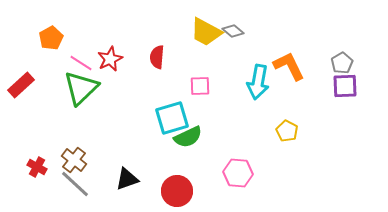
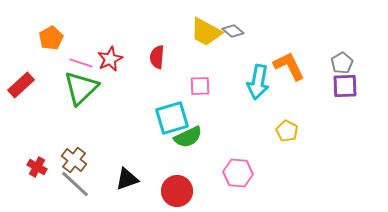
pink line: rotated 15 degrees counterclockwise
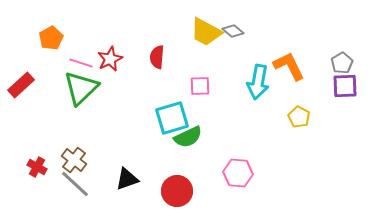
yellow pentagon: moved 12 px right, 14 px up
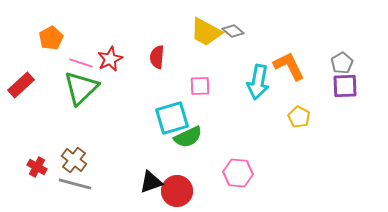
black triangle: moved 24 px right, 3 px down
gray line: rotated 28 degrees counterclockwise
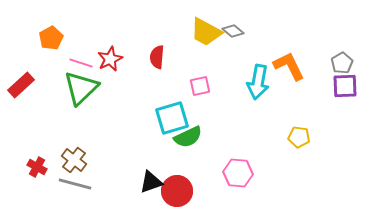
pink square: rotated 10 degrees counterclockwise
yellow pentagon: moved 20 px down; rotated 20 degrees counterclockwise
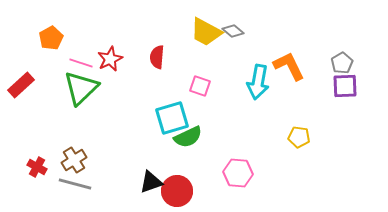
pink square: rotated 30 degrees clockwise
brown cross: rotated 20 degrees clockwise
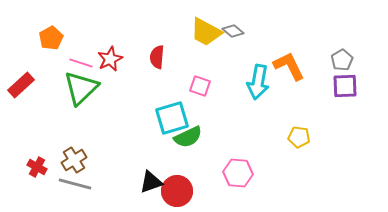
gray pentagon: moved 3 px up
